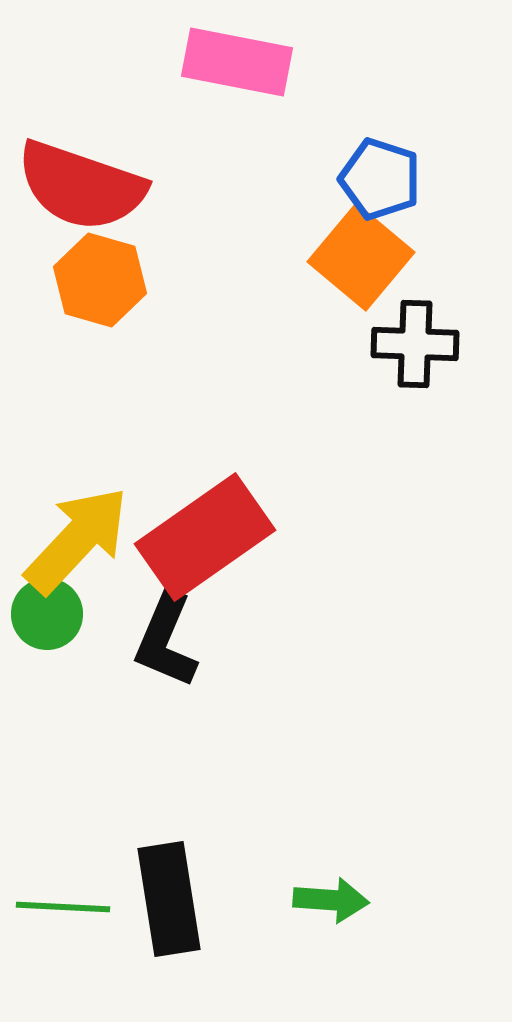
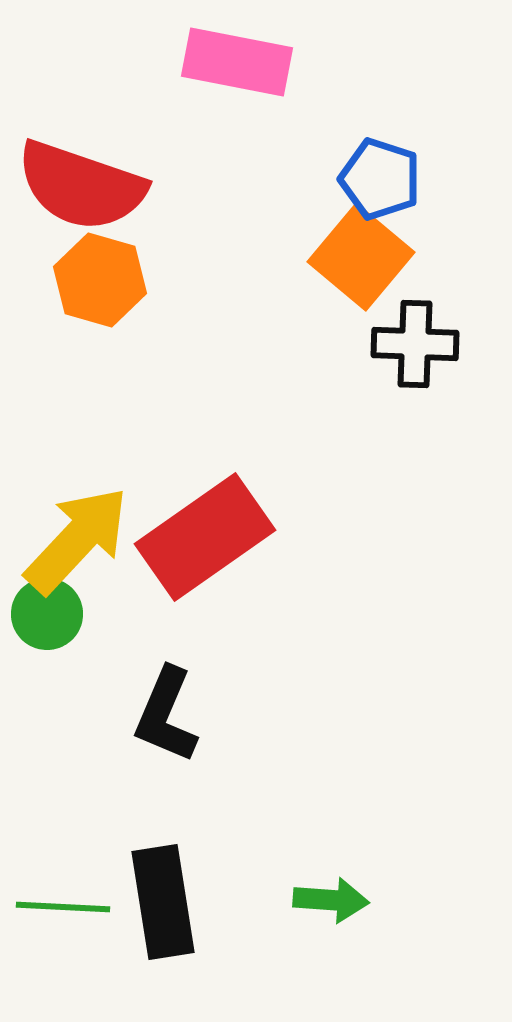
black L-shape: moved 75 px down
black rectangle: moved 6 px left, 3 px down
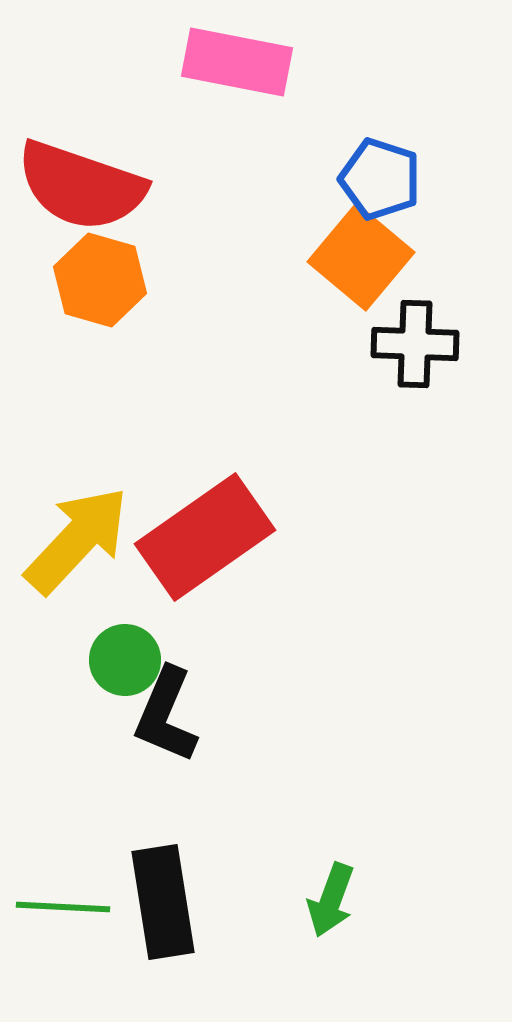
green circle: moved 78 px right, 46 px down
green arrow: rotated 106 degrees clockwise
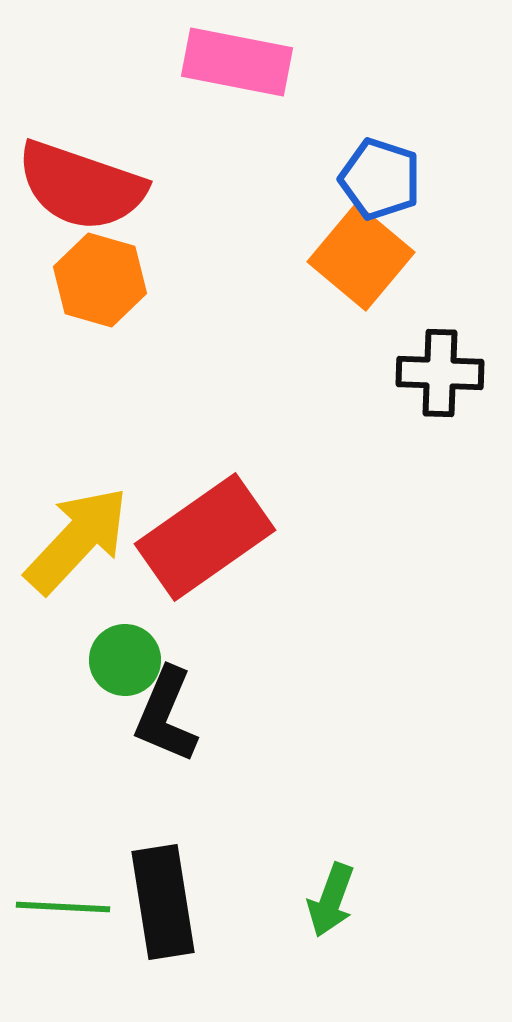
black cross: moved 25 px right, 29 px down
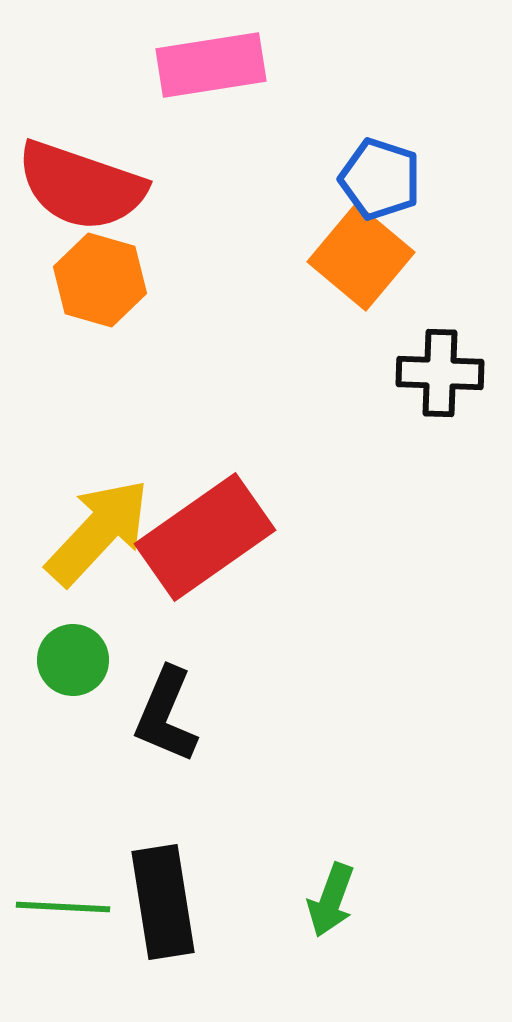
pink rectangle: moved 26 px left, 3 px down; rotated 20 degrees counterclockwise
yellow arrow: moved 21 px right, 8 px up
green circle: moved 52 px left
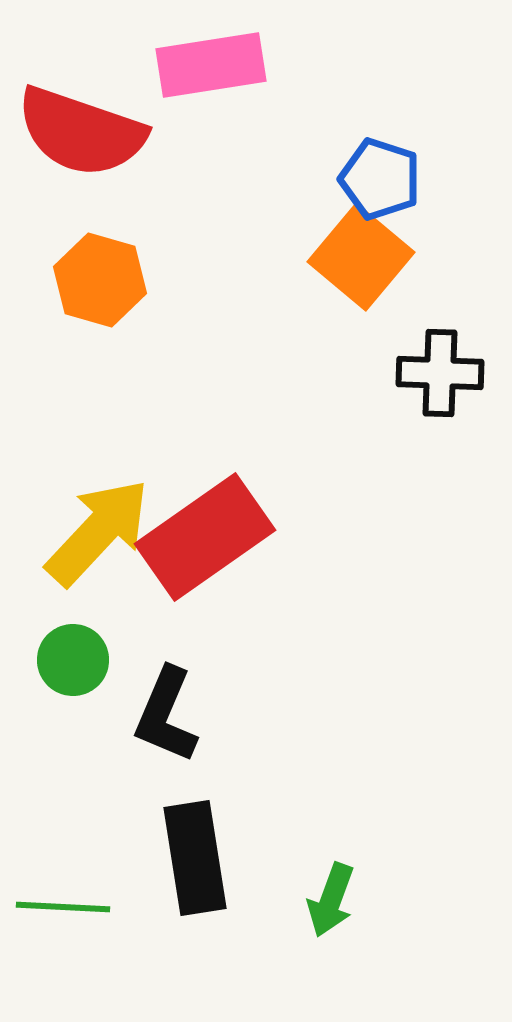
red semicircle: moved 54 px up
black rectangle: moved 32 px right, 44 px up
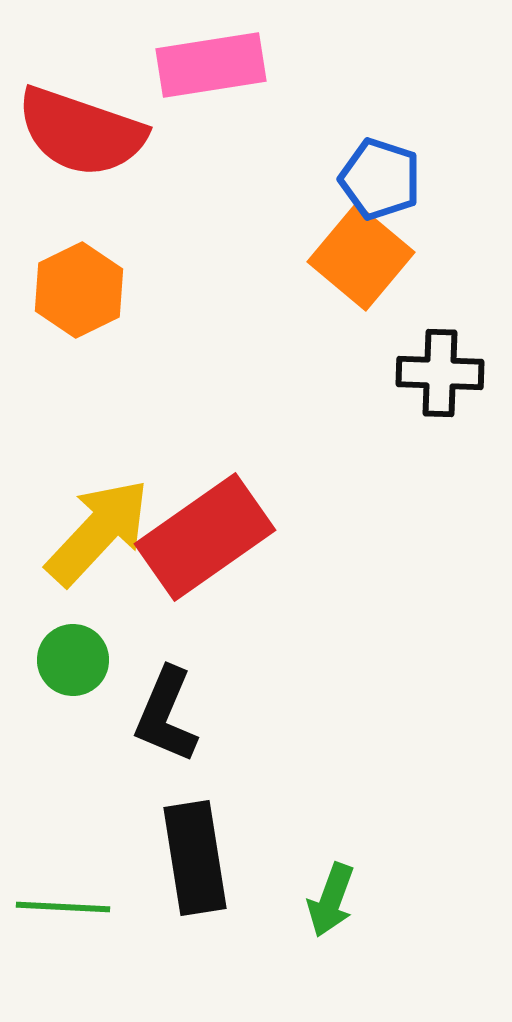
orange hexagon: moved 21 px left, 10 px down; rotated 18 degrees clockwise
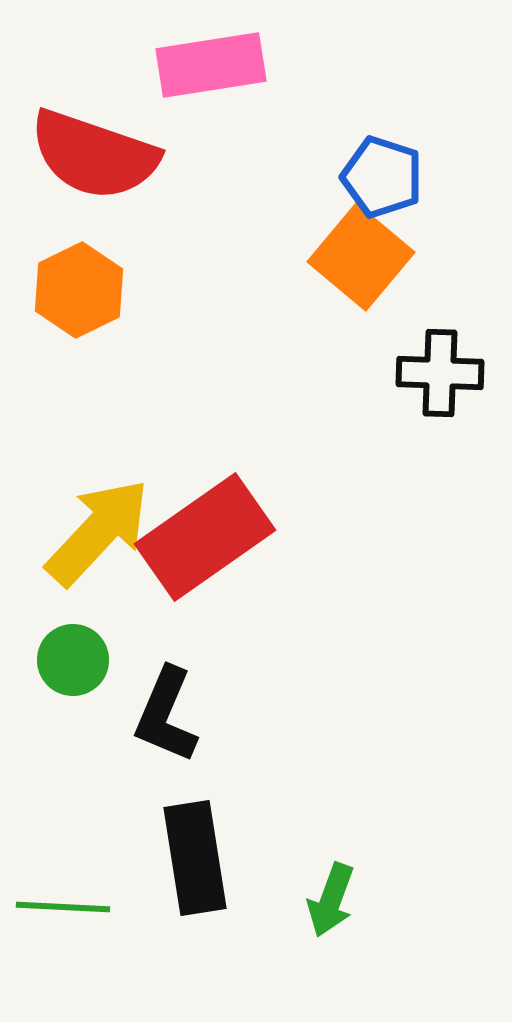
red semicircle: moved 13 px right, 23 px down
blue pentagon: moved 2 px right, 2 px up
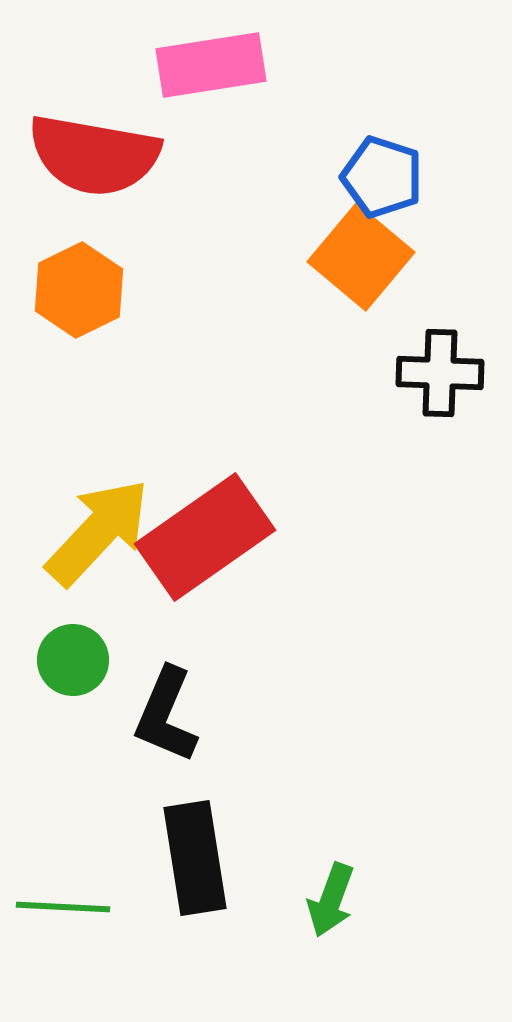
red semicircle: rotated 9 degrees counterclockwise
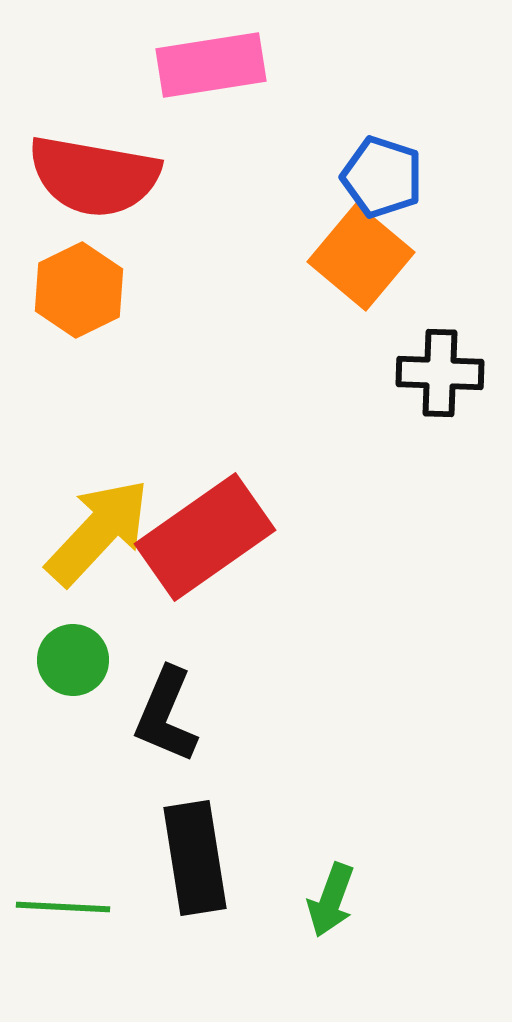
red semicircle: moved 21 px down
